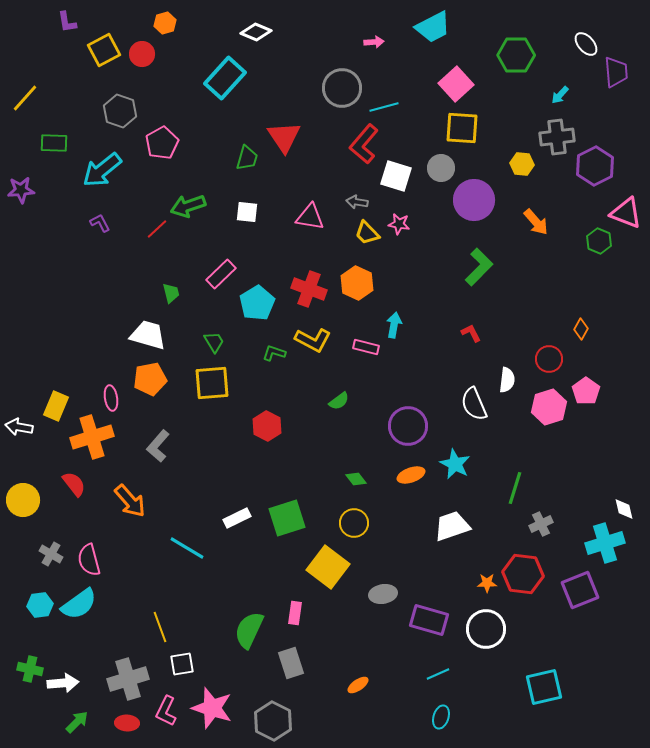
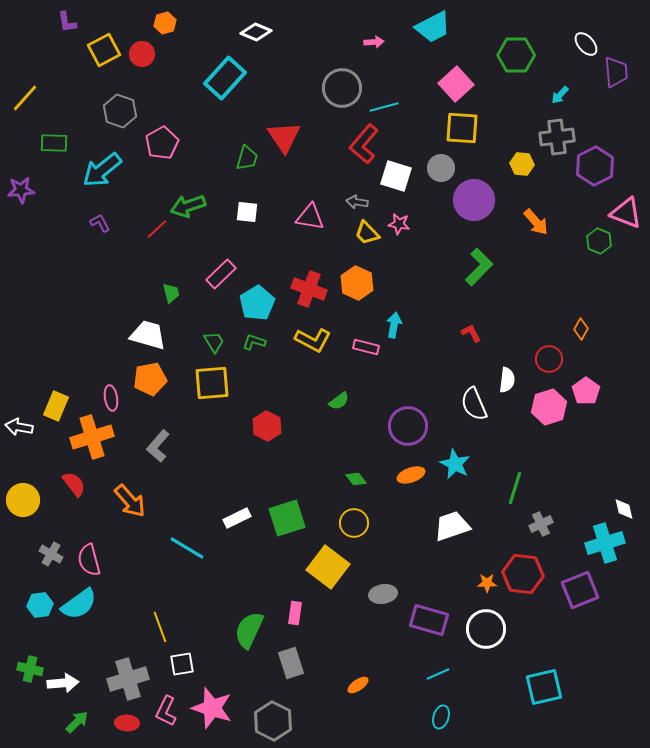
green L-shape at (274, 353): moved 20 px left, 11 px up
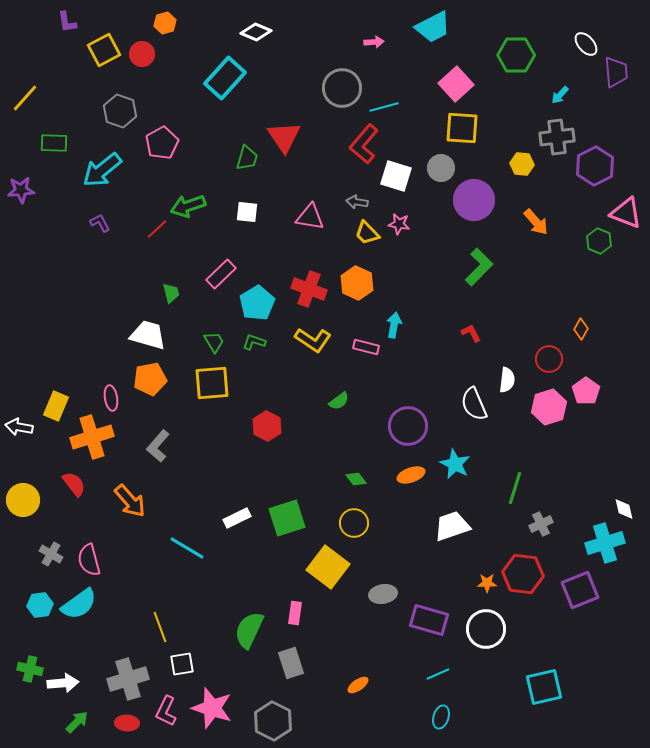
yellow L-shape at (313, 340): rotated 6 degrees clockwise
